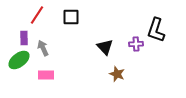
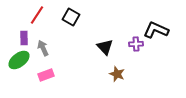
black square: rotated 30 degrees clockwise
black L-shape: rotated 95 degrees clockwise
pink rectangle: rotated 21 degrees counterclockwise
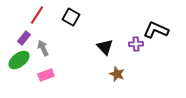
purple rectangle: rotated 40 degrees clockwise
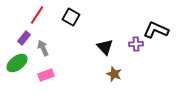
green ellipse: moved 2 px left, 3 px down
brown star: moved 3 px left
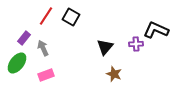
red line: moved 9 px right, 1 px down
black triangle: rotated 24 degrees clockwise
green ellipse: rotated 15 degrees counterclockwise
